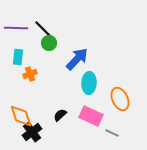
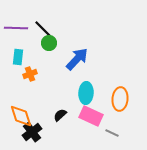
cyan ellipse: moved 3 px left, 10 px down
orange ellipse: rotated 30 degrees clockwise
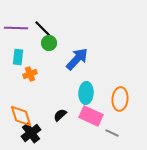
black cross: moved 1 px left, 1 px down
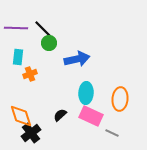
blue arrow: rotated 35 degrees clockwise
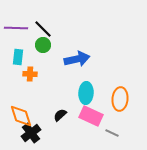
green circle: moved 6 px left, 2 px down
orange cross: rotated 24 degrees clockwise
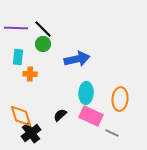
green circle: moved 1 px up
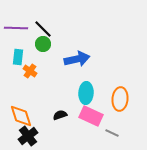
orange cross: moved 3 px up; rotated 32 degrees clockwise
black semicircle: rotated 24 degrees clockwise
black cross: moved 3 px left, 3 px down
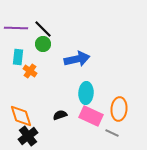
orange ellipse: moved 1 px left, 10 px down
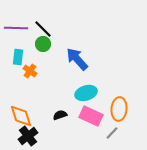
blue arrow: rotated 120 degrees counterclockwise
cyan ellipse: rotated 70 degrees clockwise
gray line: rotated 72 degrees counterclockwise
